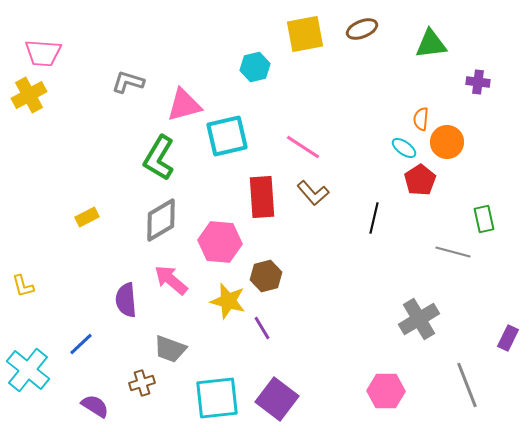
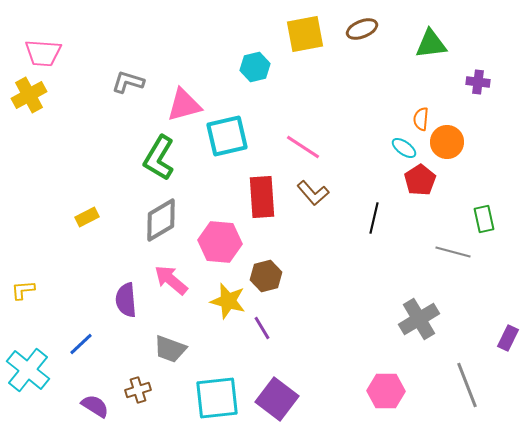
yellow L-shape at (23, 286): moved 4 px down; rotated 100 degrees clockwise
brown cross at (142, 383): moved 4 px left, 7 px down
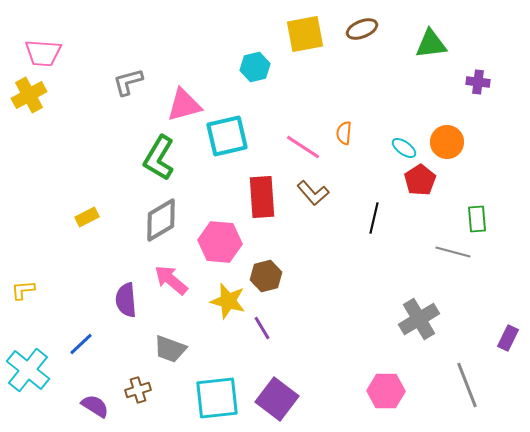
gray L-shape at (128, 82): rotated 32 degrees counterclockwise
orange semicircle at (421, 119): moved 77 px left, 14 px down
green rectangle at (484, 219): moved 7 px left; rotated 8 degrees clockwise
